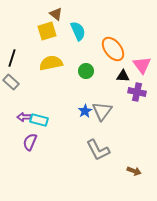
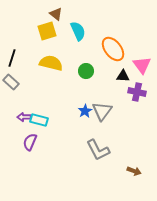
yellow semicircle: rotated 25 degrees clockwise
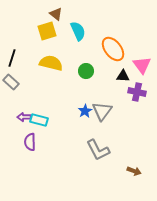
purple semicircle: rotated 24 degrees counterclockwise
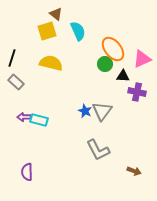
pink triangle: moved 6 px up; rotated 42 degrees clockwise
green circle: moved 19 px right, 7 px up
gray rectangle: moved 5 px right
blue star: rotated 16 degrees counterclockwise
purple semicircle: moved 3 px left, 30 px down
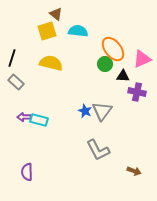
cyan semicircle: rotated 60 degrees counterclockwise
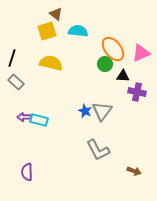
pink triangle: moved 1 px left, 6 px up
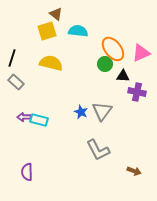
blue star: moved 4 px left, 1 px down
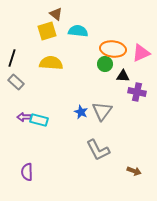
orange ellipse: rotated 45 degrees counterclockwise
yellow semicircle: rotated 10 degrees counterclockwise
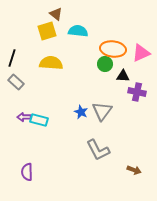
brown arrow: moved 1 px up
